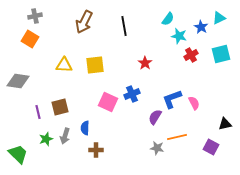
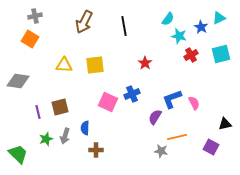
gray star: moved 4 px right, 3 px down
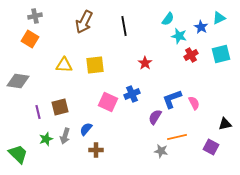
blue semicircle: moved 1 px right, 1 px down; rotated 40 degrees clockwise
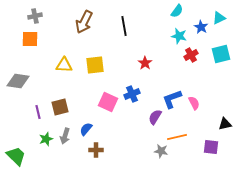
cyan semicircle: moved 9 px right, 8 px up
orange square: rotated 30 degrees counterclockwise
purple square: rotated 21 degrees counterclockwise
green trapezoid: moved 2 px left, 2 px down
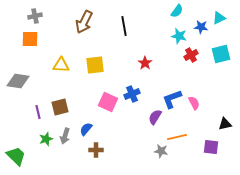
blue star: rotated 24 degrees counterclockwise
yellow triangle: moved 3 px left
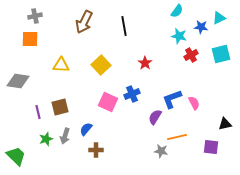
yellow square: moved 6 px right; rotated 36 degrees counterclockwise
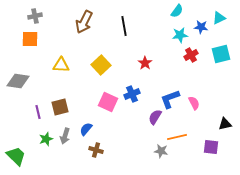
cyan star: moved 1 px right, 1 px up; rotated 21 degrees counterclockwise
blue L-shape: moved 2 px left
brown cross: rotated 16 degrees clockwise
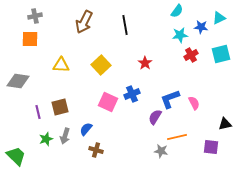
black line: moved 1 px right, 1 px up
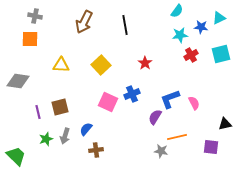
gray cross: rotated 24 degrees clockwise
brown cross: rotated 24 degrees counterclockwise
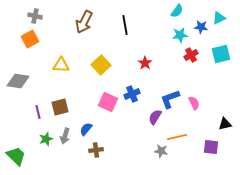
orange square: rotated 30 degrees counterclockwise
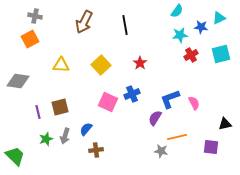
red star: moved 5 px left
purple semicircle: moved 1 px down
green trapezoid: moved 1 px left
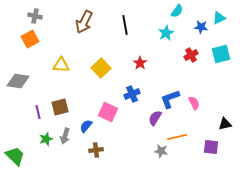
cyan star: moved 14 px left, 2 px up; rotated 21 degrees counterclockwise
yellow square: moved 3 px down
pink square: moved 10 px down
blue semicircle: moved 3 px up
